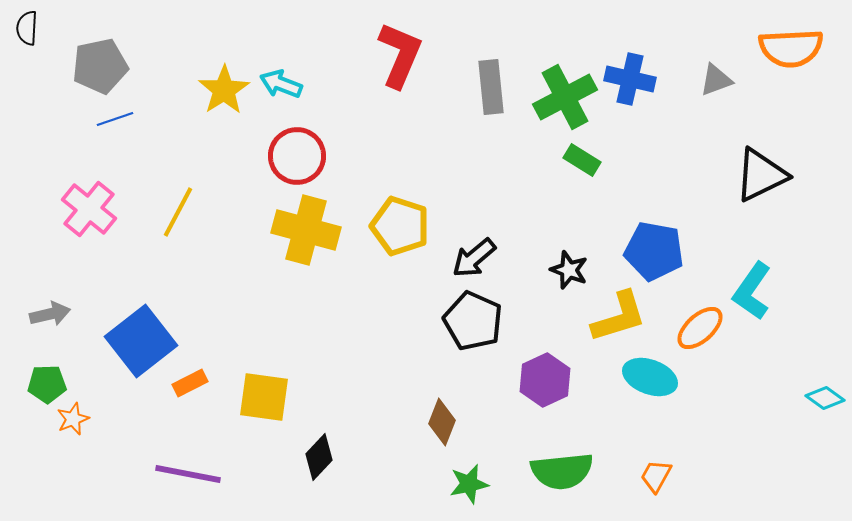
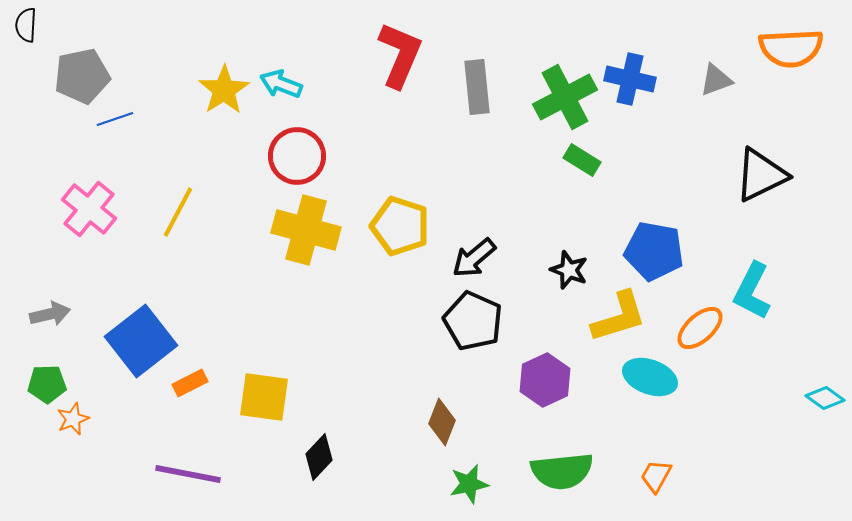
black semicircle: moved 1 px left, 3 px up
gray pentagon: moved 18 px left, 10 px down
gray rectangle: moved 14 px left
cyan L-shape: rotated 8 degrees counterclockwise
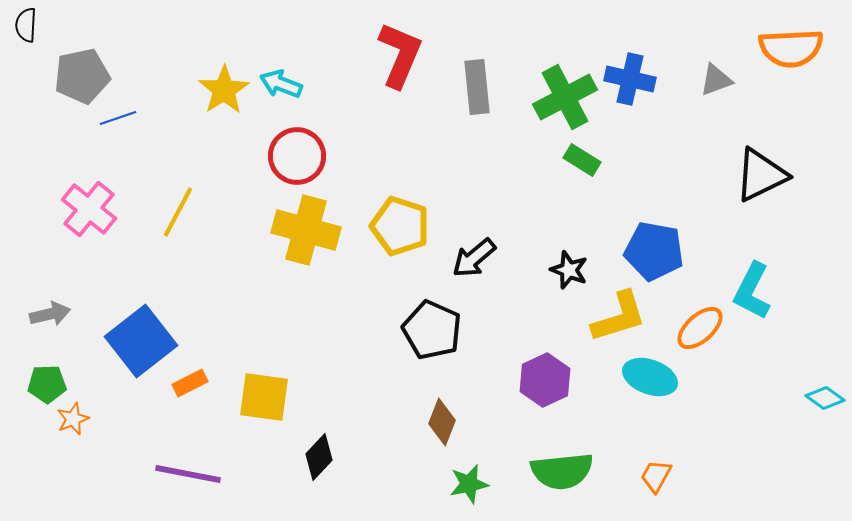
blue line: moved 3 px right, 1 px up
black pentagon: moved 41 px left, 9 px down
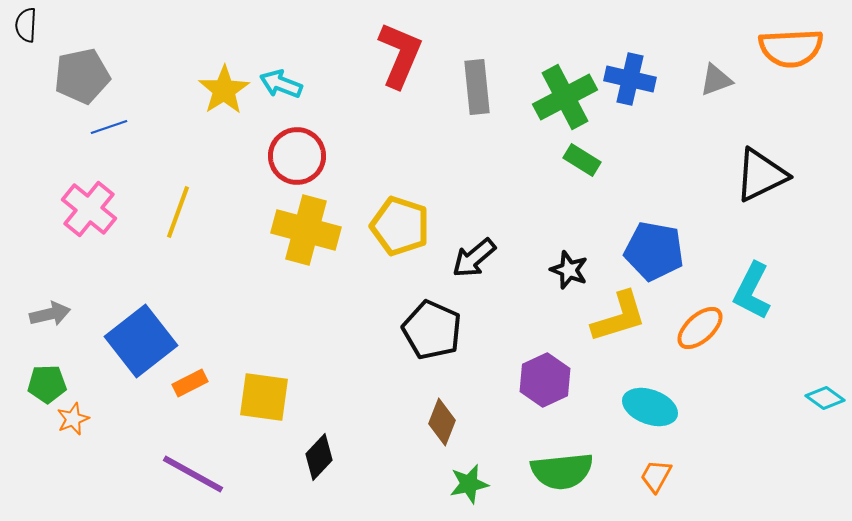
blue line: moved 9 px left, 9 px down
yellow line: rotated 8 degrees counterclockwise
cyan ellipse: moved 30 px down
purple line: moved 5 px right; rotated 18 degrees clockwise
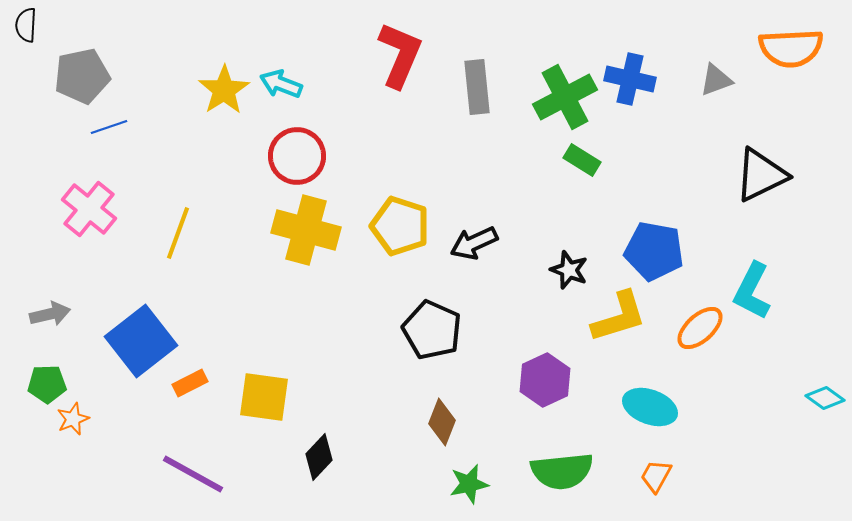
yellow line: moved 21 px down
black arrow: moved 15 px up; rotated 15 degrees clockwise
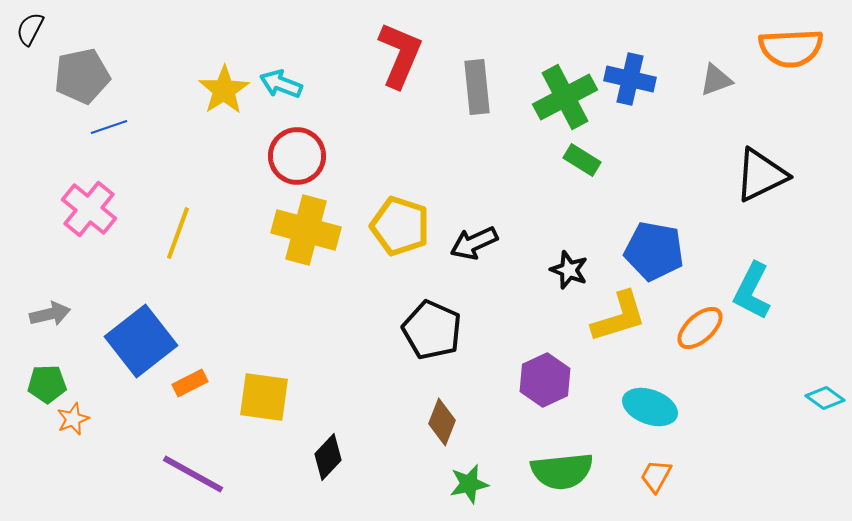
black semicircle: moved 4 px right, 4 px down; rotated 24 degrees clockwise
black diamond: moved 9 px right
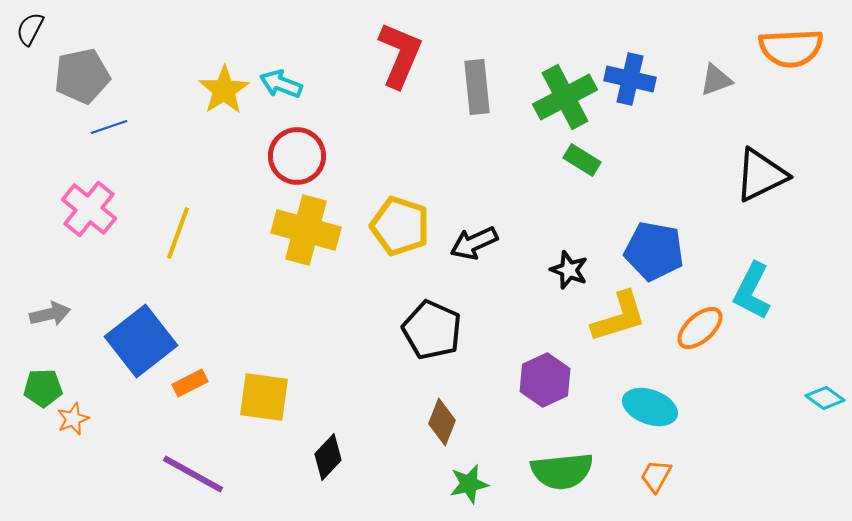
green pentagon: moved 4 px left, 4 px down
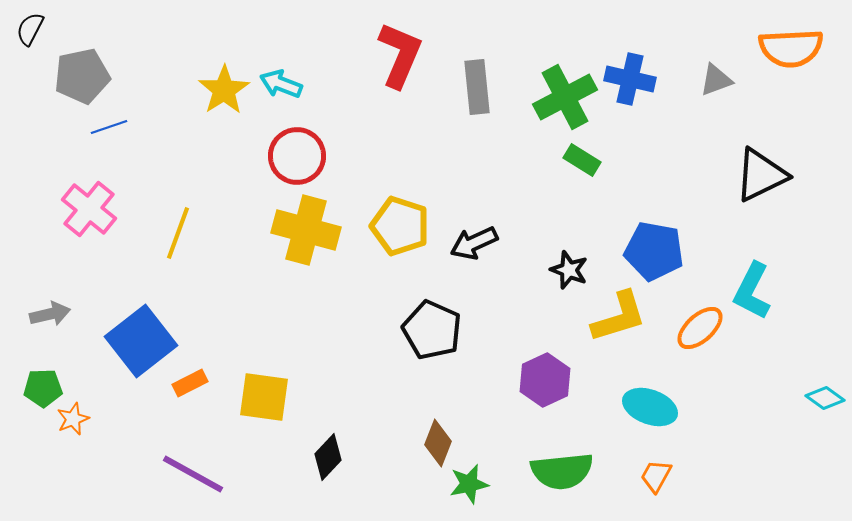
brown diamond: moved 4 px left, 21 px down
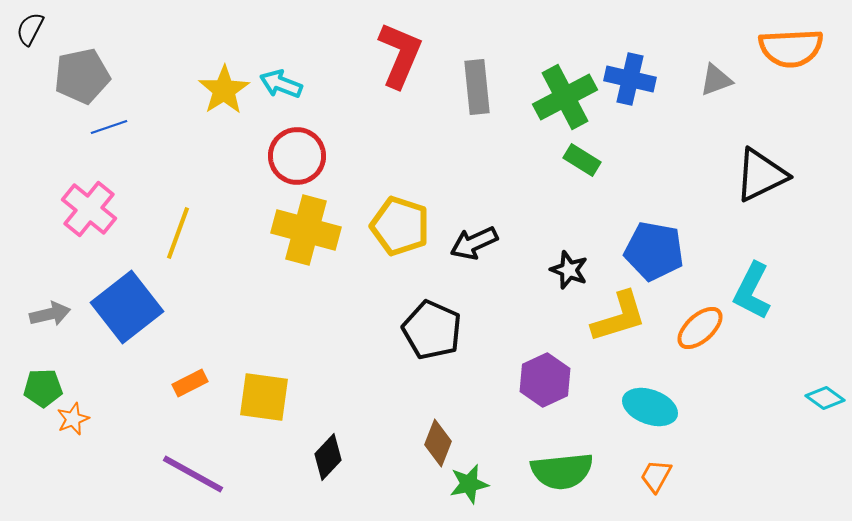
blue square: moved 14 px left, 34 px up
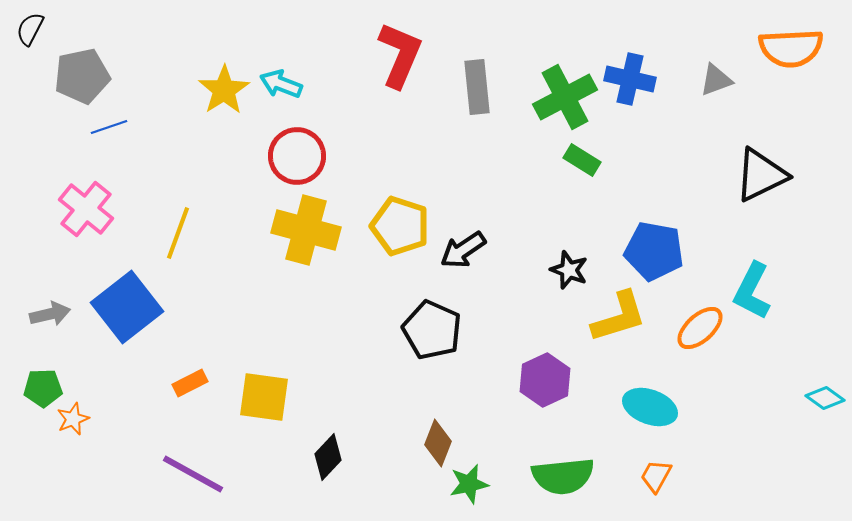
pink cross: moved 3 px left
black arrow: moved 11 px left, 7 px down; rotated 9 degrees counterclockwise
green semicircle: moved 1 px right, 5 px down
